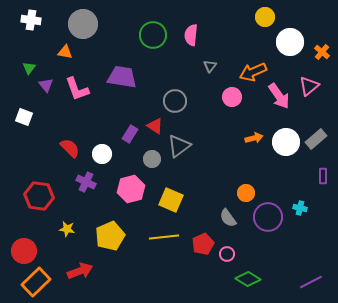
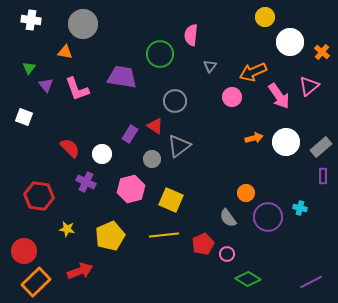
green circle at (153, 35): moved 7 px right, 19 px down
gray rectangle at (316, 139): moved 5 px right, 8 px down
yellow line at (164, 237): moved 2 px up
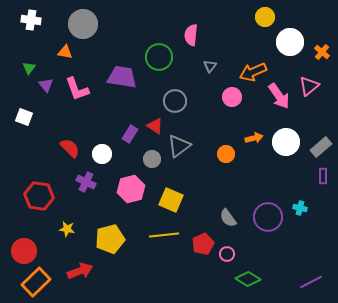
green circle at (160, 54): moved 1 px left, 3 px down
orange circle at (246, 193): moved 20 px left, 39 px up
yellow pentagon at (110, 236): moved 3 px down; rotated 8 degrees clockwise
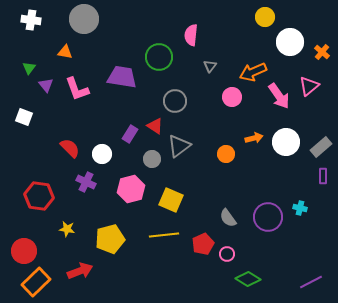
gray circle at (83, 24): moved 1 px right, 5 px up
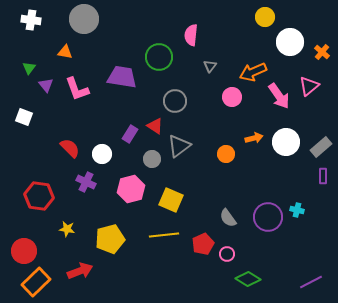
cyan cross at (300, 208): moved 3 px left, 2 px down
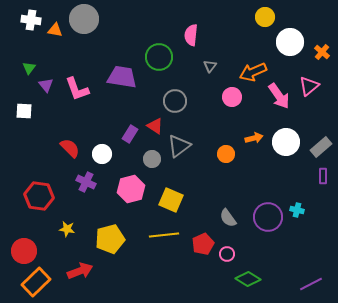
orange triangle at (65, 52): moved 10 px left, 22 px up
white square at (24, 117): moved 6 px up; rotated 18 degrees counterclockwise
purple line at (311, 282): moved 2 px down
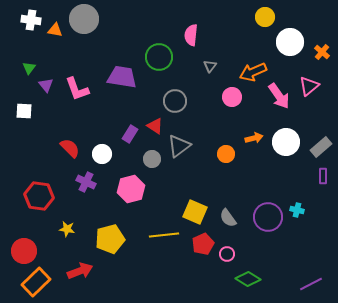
yellow square at (171, 200): moved 24 px right, 12 px down
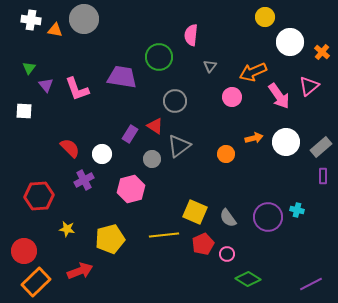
purple cross at (86, 182): moved 2 px left, 2 px up; rotated 36 degrees clockwise
red hexagon at (39, 196): rotated 12 degrees counterclockwise
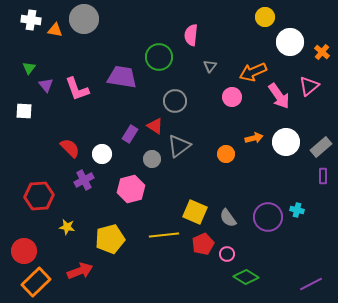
yellow star at (67, 229): moved 2 px up
green diamond at (248, 279): moved 2 px left, 2 px up
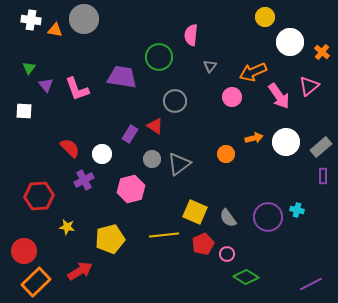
gray triangle at (179, 146): moved 18 px down
red arrow at (80, 271): rotated 10 degrees counterclockwise
